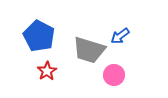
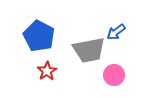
blue arrow: moved 4 px left, 4 px up
gray trapezoid: rotated 28 degrees counterclockwise
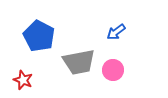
gray trapezoid: moved 10 px left, 12 px down
red star: moved 24 px left, 9 px down; rotated 18 degrees counterclockwise
pink circle: moved 1 px left, 5 px up
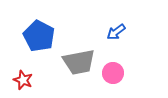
pink circle: moved 3 px down
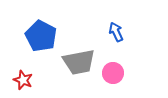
blue arrow: rotated 102 degrees clockwise
blue pentagon: moved 2 px right
